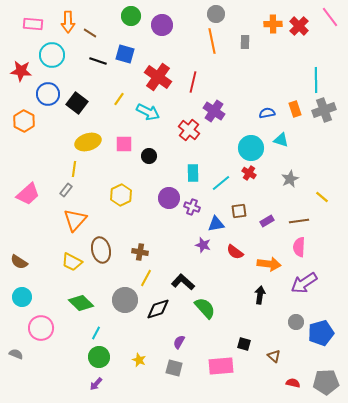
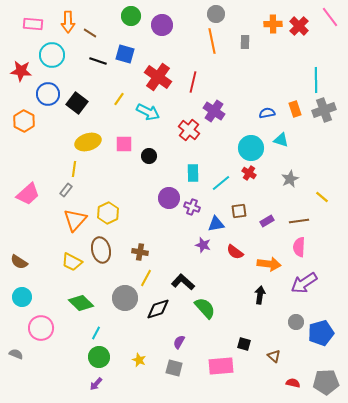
yellow hexagon at (121, 195): moved 13 px left, 18 px down
gray circle at (125, 300): moved 2 px up
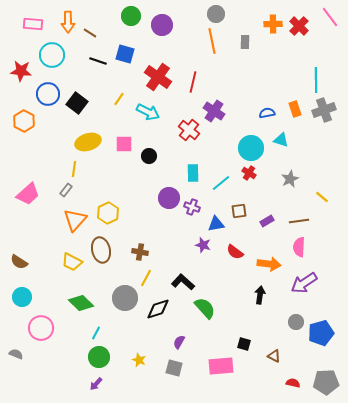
brown triangle at (274, 356): rotated 16 degrees counterclockwise
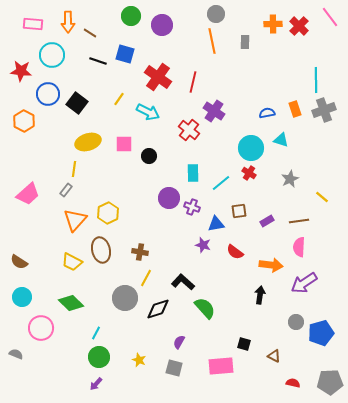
orange arrow at (269, 264): moved 2 px right, 1 px down
green diamond at (81, 303): moved 10 px left
gray pentagon at (326, 382): moved 4 px right
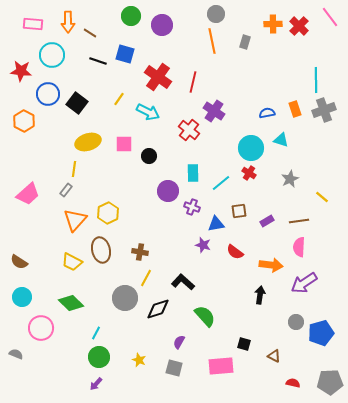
gray rectangle at (245, 42): rotated 16 degrees clockwise
purple circle at (169, 198): moved 1 px left, 7 px up
green semicircle at (205, 308): moved 8 px down
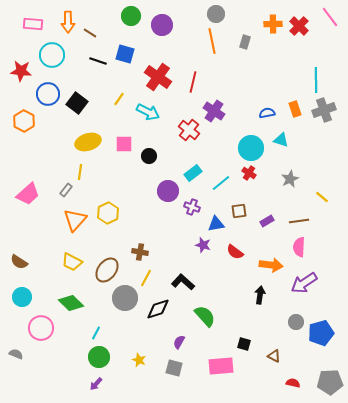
yellow line at (74, 169): moved 6 px right, 3 px down
cyan rectangle at (193, 173): rotated 54 degrees clockwise
brown ellipse at (101, 250): moved 6 px right, 20 px down; rotated 50 degrees clockwise
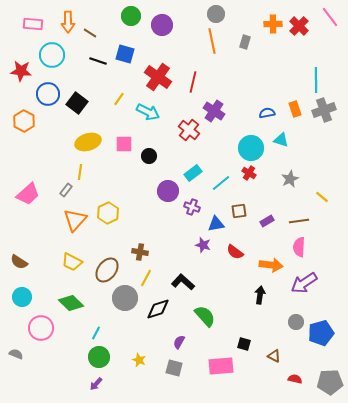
red semicircle at (293, 383): moved 2 px right, 4 px up
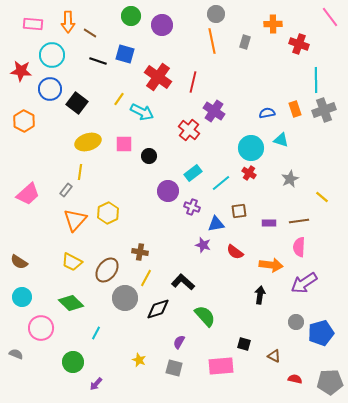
red cross at (299, 26): moved 18 px down; rotated 24 degrees counterclockwise
blue circle at (48, 94): moved 2 px right, 5 px up
cyan arrow at (148, 112): moved 6 px left
purple rectangle at (267, 221): moved 2 px right, 2 px down; rotated 32 degrees clockwise
green circle at (99, 357): moved 26 px left, 5 px down
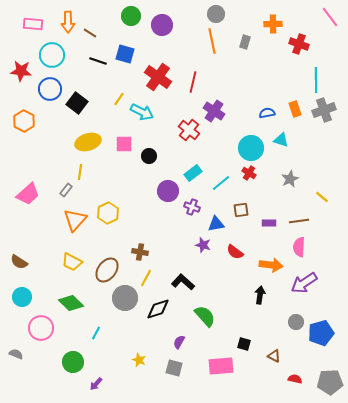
brown square at (239, 211): moved 2 px right, 1 px up
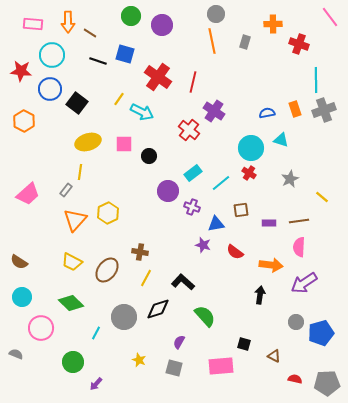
gray circle at (125, 298): moved 1 px left, 19 px down
gray pentagon at (330, 382): moved 3 px left, 1 px down
